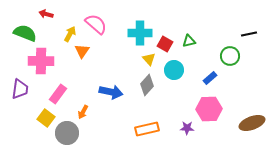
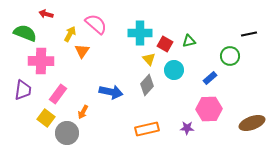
purple trapezoid: moved 3 px right, 1 px down
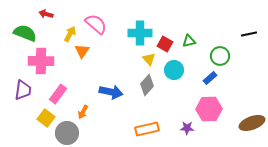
green circle: moved 10 px left
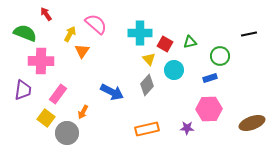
red arrow: rotated 40 degrees clockwise
green triangle: moved 1 px right, 1 px down
blue rectangle: rotated 24 degrees clockwise
blue arrow: moved 1 px right; rotated 15 degrees clockwise
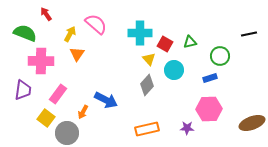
orange triangle: moved 5 px left, 3 px down
blue arrow: moved 6 px left, 8 px down
